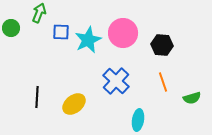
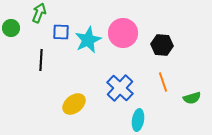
blue cross: moved 4 px right, 7 px down
black line: moved 4 px right, 37 px up
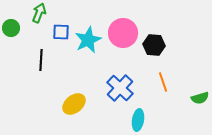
black hexagon: moved 8 px left
green semicircle: moved 8 px right
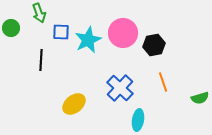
green arrow: rotated 138 degrees clockwise
black hexagon: rotated 15 degrees counterclockwise
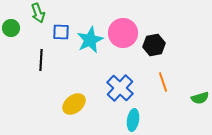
green arrow: moved 1 px left
cyan star: moved 2 px right
cyan ellipse: moved 5 px left
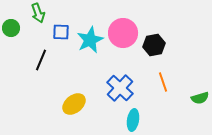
black line: rotated 20 degrees clockwise
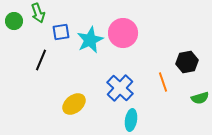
green circle: moved 3 px right, 7 px up
blue square: rotated 12 degrees counterclockwise
black hexagon: moved 33 px right, 17 px down
cyan ellipse: moved 2 px left
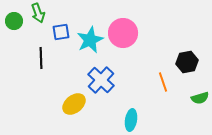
black line: moved 2 px up; rotated 25 degrees counterclockwise
blue cross: moved 19 px left, 8 px up
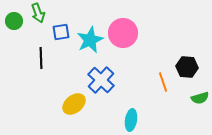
black hexagon: moved 5 px down; rotated 15 degrees clockwise
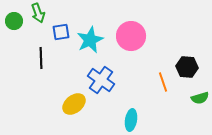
pink circle: moved 8 px right, 3 px down
blue cross: rotated 8 degrees counterclockwise
